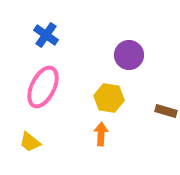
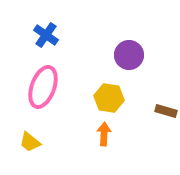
pink ellipse: rotated 6 degrees counterclockwise
orange arrow: moved 3 px right
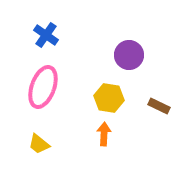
brown rectangle: moved 7 px left, 5 px up; rotated 10 degrees clockwise
yellow trapezoid: moved 9 px right, 2 px down
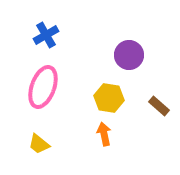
blue cross: rotated 25 degrees clockwise
brown rectangle: rotated 15 degrees clockwise
orange arrow: rotated 15 degrees counterclockwise
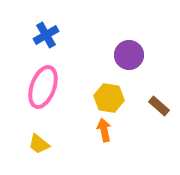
orange arrow: moved 4 px up
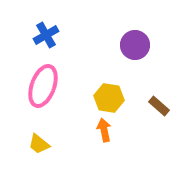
purple circle: moved 6 px right, 10 px up
pink ellipse: moved 1 px up
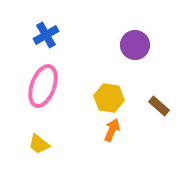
orange arrow: moved 8 px right; rotated 35 degrees clockwise
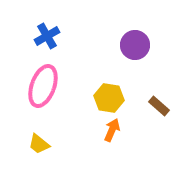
blue cross: moved 1 px right, 1 px down
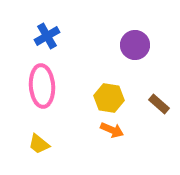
pink ellipse: moved 1 px left; rotated 24 degrees counterclockwise
brown rectangle: moved 2 px up
orange arrow: rotated 90 degrees clockwise
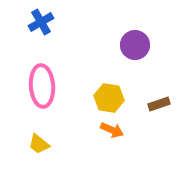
blue cross: moved 6 px left, 14 px up
brown rectangle: rotated 60 degrees counterclockwise
